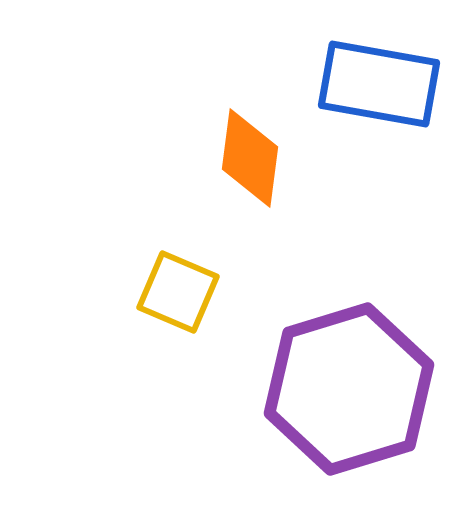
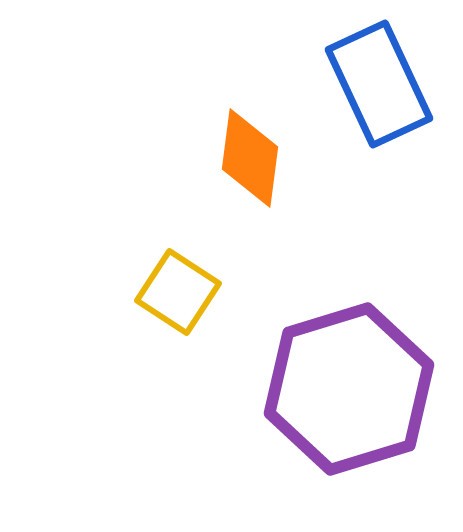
blue rectangle: rotated 55 degrees clockwise
yellow square: rotated 10 degrees clockwise
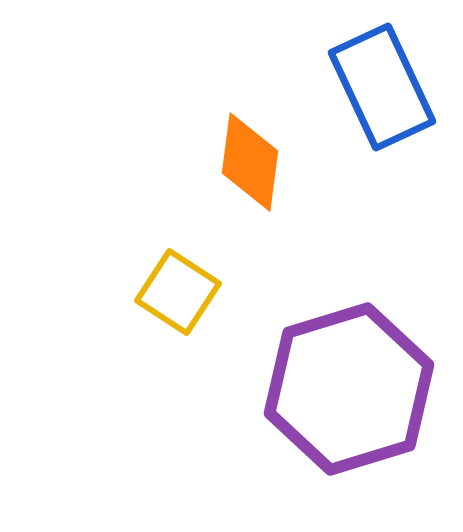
blue rectangle: moved 3 px right, 3 px down
orange diamond: moved 4 px down
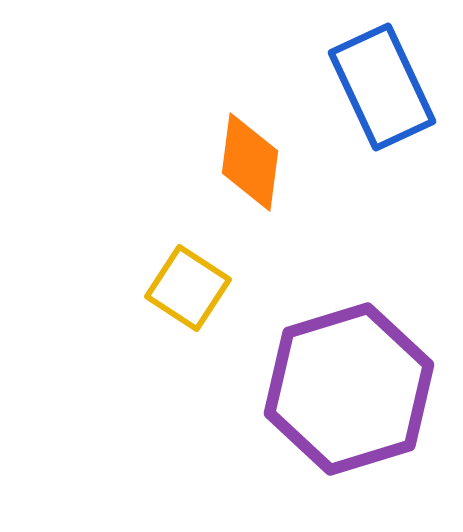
yellow square: moved 10 px right, 4 px up
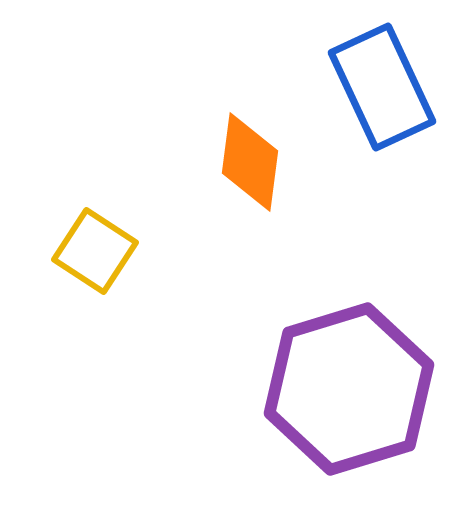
yellow square: moved 93 px left, 37 px up
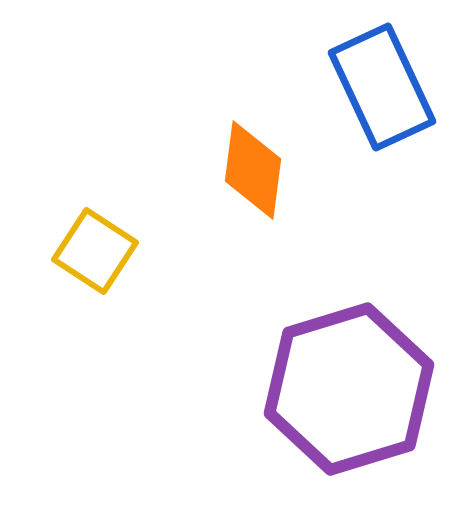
orange diamond: moved 3 px right, 8 px down
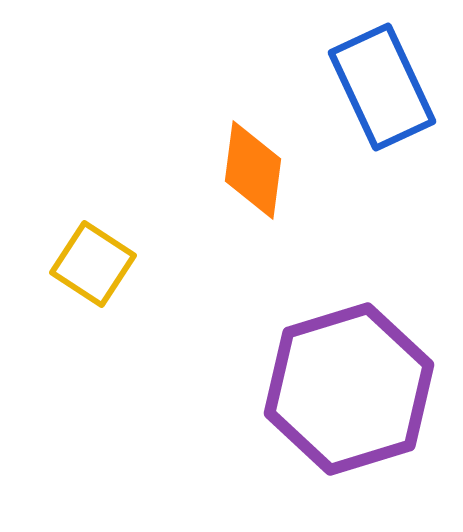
yellow square: moved 2 px left, 13 px down
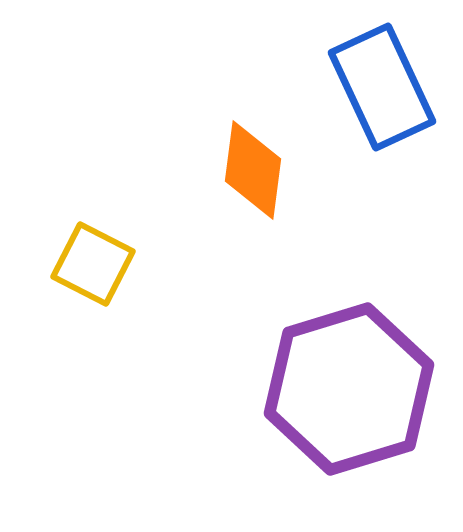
yellow square: rotated 6 degrees counterclockwise
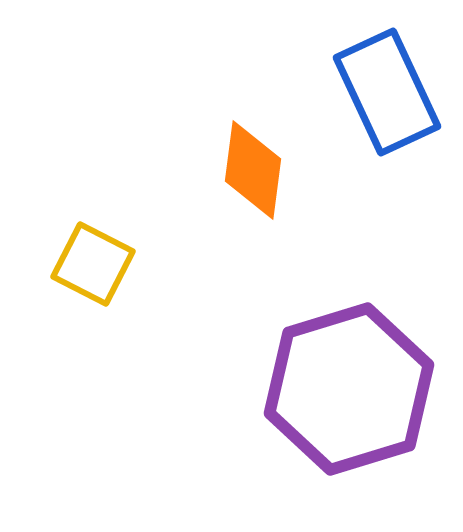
blue rectangle: moved 5 px right, 5 px down
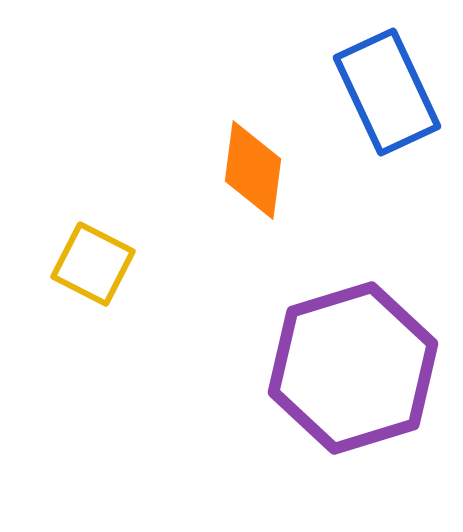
purple hexagon: moved 4 px right, 21 px up
